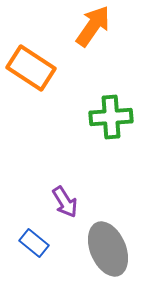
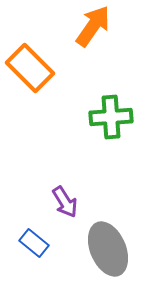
orange rectangle: moved 1 px left; rotated 12 degrees clockwise
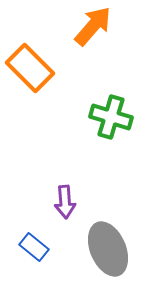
orange arrow: rotated 6 degrees clockwise
green cross: rotated 21 degrees clockwise
purple arrow: rotated 28 degrees clockwise
blue rectangle: moved 4 px down
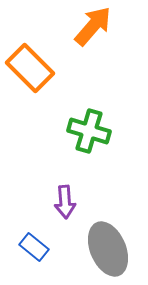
green cross: moved 22 px left, 14 px down
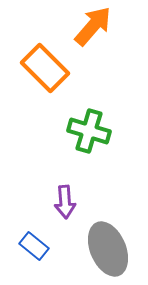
orange rectangle: moved 15 px right
blue rectangle: moved 1 px up
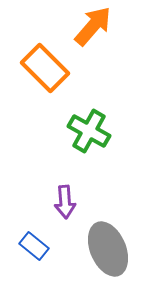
green cross: rotated 12 degrees clockwise
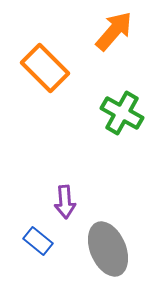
orange arrow: moved 21 px right, 5 px down
green cross: moved 33 px right, 18 px up
blue rectangle: moved 4 px right, 5 px up
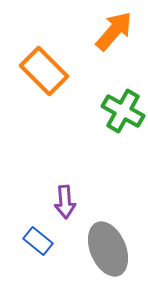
orange rectangle: moved 1 px left, 3 px down
green cross: moved 1 px right, 2 px up
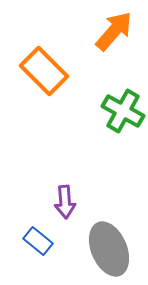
gray ellipse: moved 1 px right
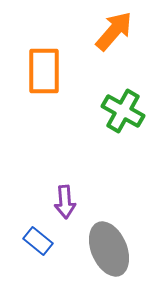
orange rectangle: rotated 45 degrees clockwise
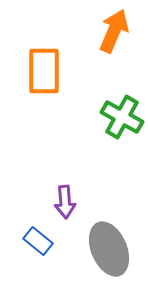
orange arrow: rotated 18 degrees counterclockwise
green cross: moved 1 px left, 6 px down
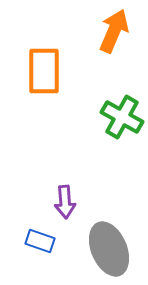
blue rectangle: moved 2 px right; rotated 20 degrees counterclockwise
